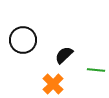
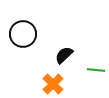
black circle: moved 6 px up
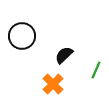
black circle: moved 1 px left, 2 px down
green line: rotated 72 degrees counterclockwise
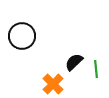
black semicircle: moved 10 px right, 7 px down
green line: moved 1 px up; rotated 30 degrees counterclockwise
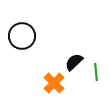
green line: moved 3 px down
orange cross: moved 1 px right, 1 px up
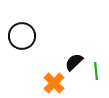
green line: moved 1 px up
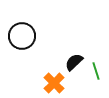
green line: rotated 12 degrees counterclockwise
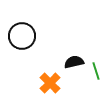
black semicircle: rotated 30 degrees clockwise
orange cross: moved 4 px left
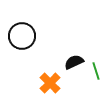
black semicircle: rotated 12 degrees counterclockwise
